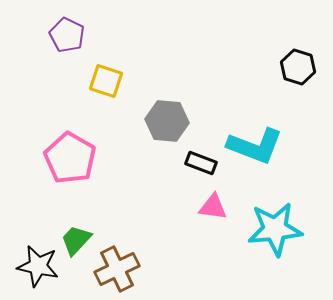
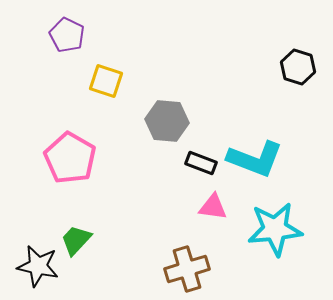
cyan L-shape: moved 13 px down
brown cross: moved 70 px right; rotated 9 degrees clockwise
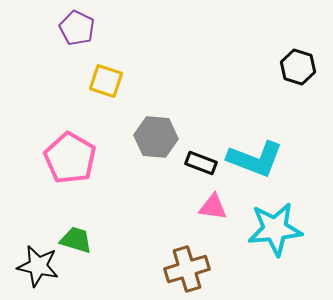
purple pentagon: moved 10 px right, 7 px up
gray hexagon: moved 11 px left, 16 px down
green trapezoid: rotated 64 degrees clockwise
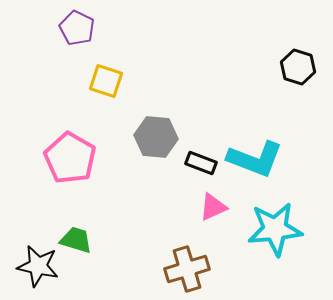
pink triangle: rotated 32 degrees counterclockwise
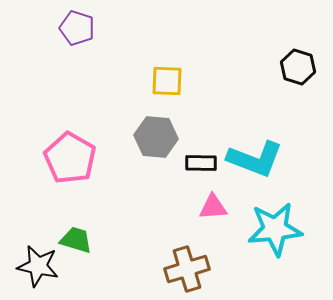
purple pentagon: rotated 8 degrees counterclockwise
yellow square: moved 61 px right; rotated 16 degrees counterclockwise
black rectangle: rotated 20 degrees counterclockwise
pink triangle: rotated 20 degrees clockwise
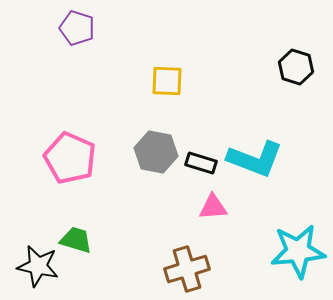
black hexagon: moved 2 px left
gray hexagon: moved 15 px down; rotated 6 degrees clockwise
pink pentagon: rotated 6 degrees counterclockwise
black rectangle: rotated 16 degrees clockwise
cyan star: moved 23 px right, 22 px down
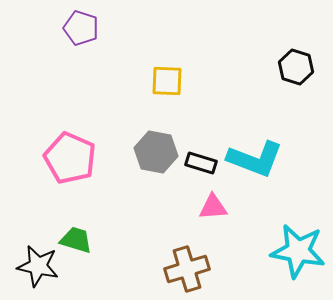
purple pentagon: moved 4 px right
cyan star: rotated 16 degrees clockwise
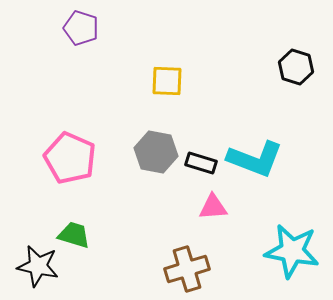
green trapezoid: moved 2 px left, 5 px up
cyan star: moved 6 px left
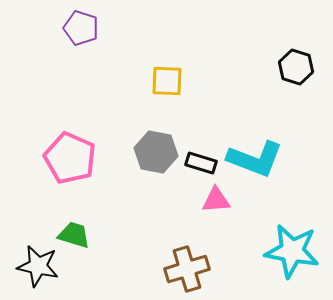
pink triangle: moved 3 px right, 7 px up
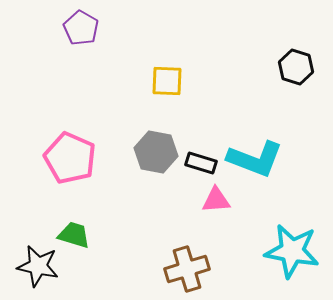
purple pentagon: rotated 12 degrees clockwise
